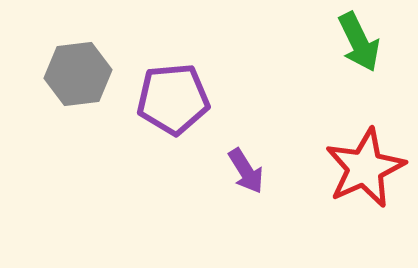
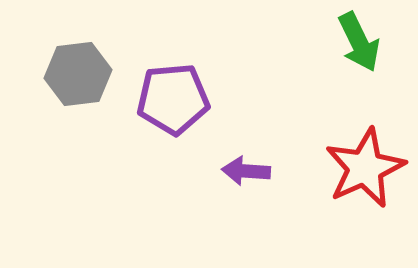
purple arrow: rotated 126 degrees clockwise
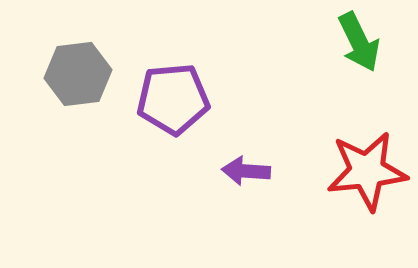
red star: moved 2 px right, 3 px down; rotated 18 degrees clockwise
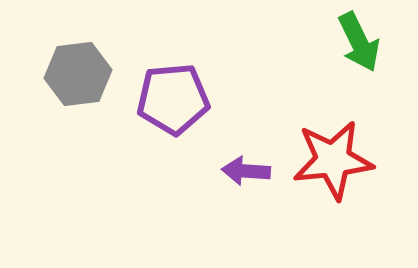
red star: moved 34 px left, 11 px up
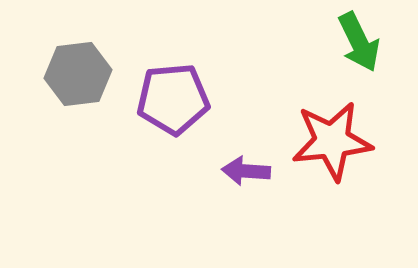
red star: moved 1 px left, 19 px up
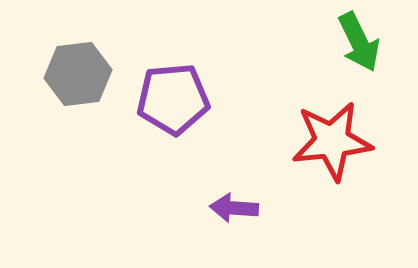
purple arrow: moved 12 px left, 37 px down
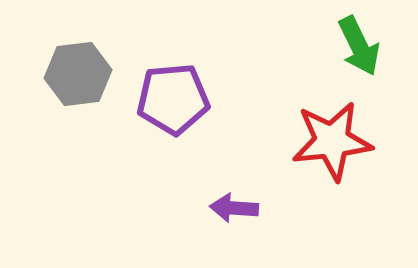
green arrow: moved 4 px down
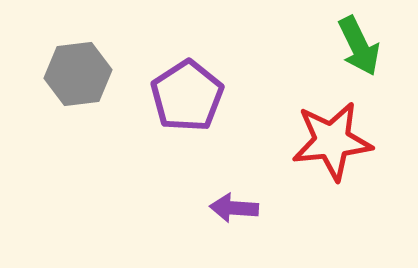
purple pentagon: moved 14 px right, 3 px up; rotated 28 degrees counterclockwise
